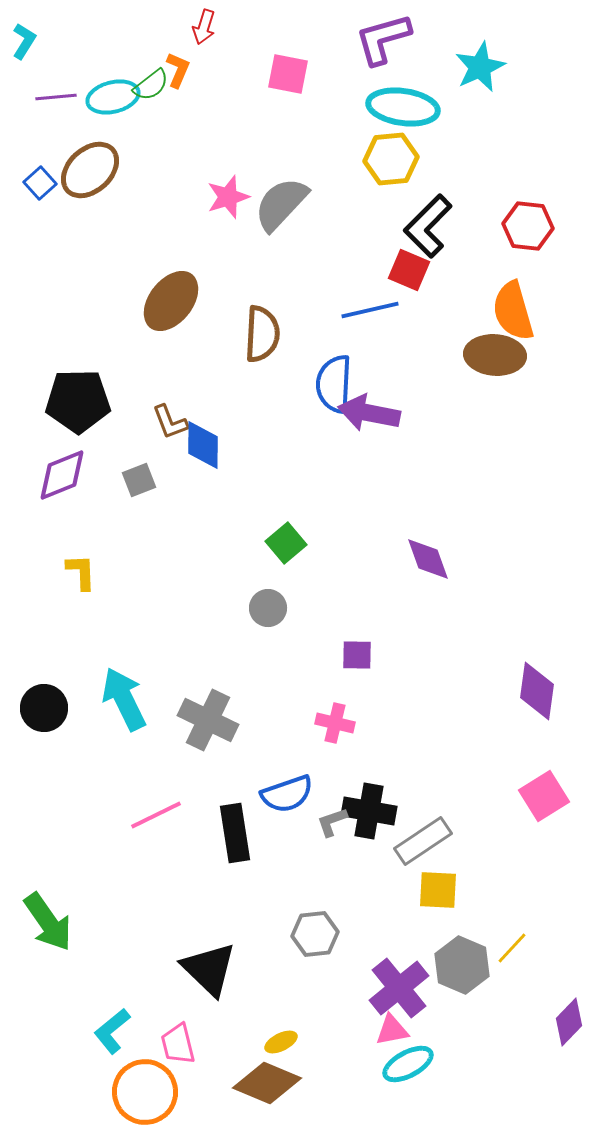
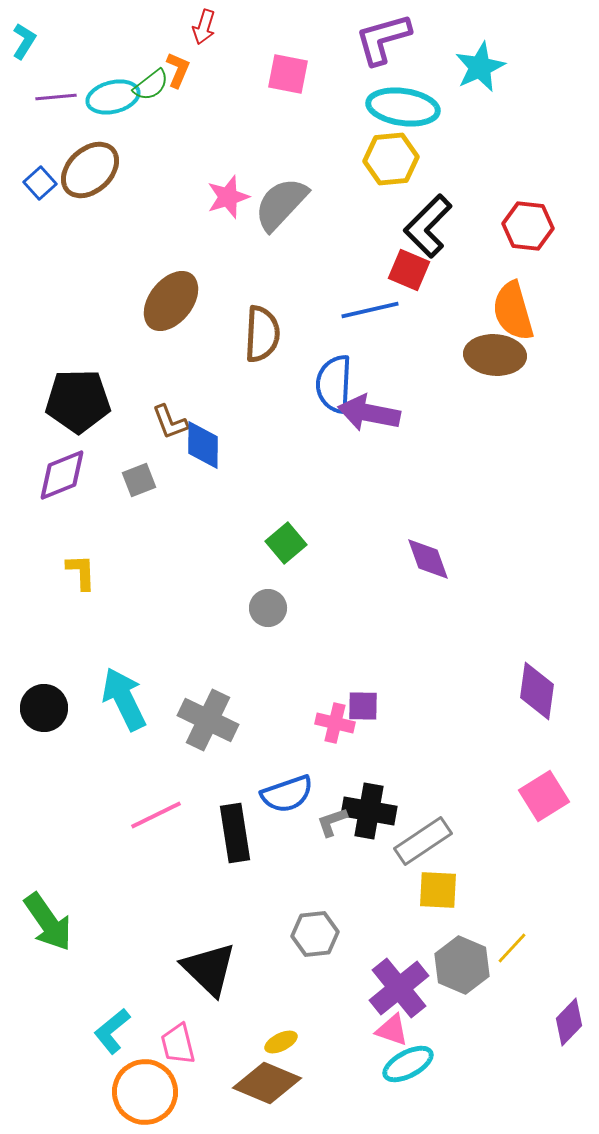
purple square at (357, 655): moved 6 px right, 51 px down
pink triangle at (392, 1030): rotated 30 degrees clockwise
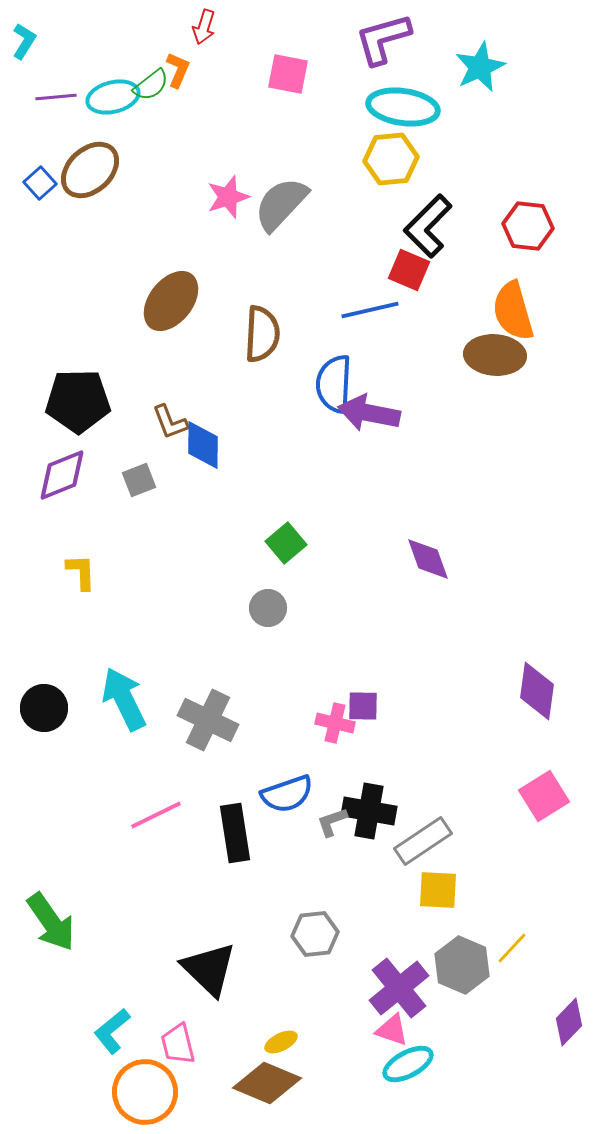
green arrow at (48, 922): moved 3 px right
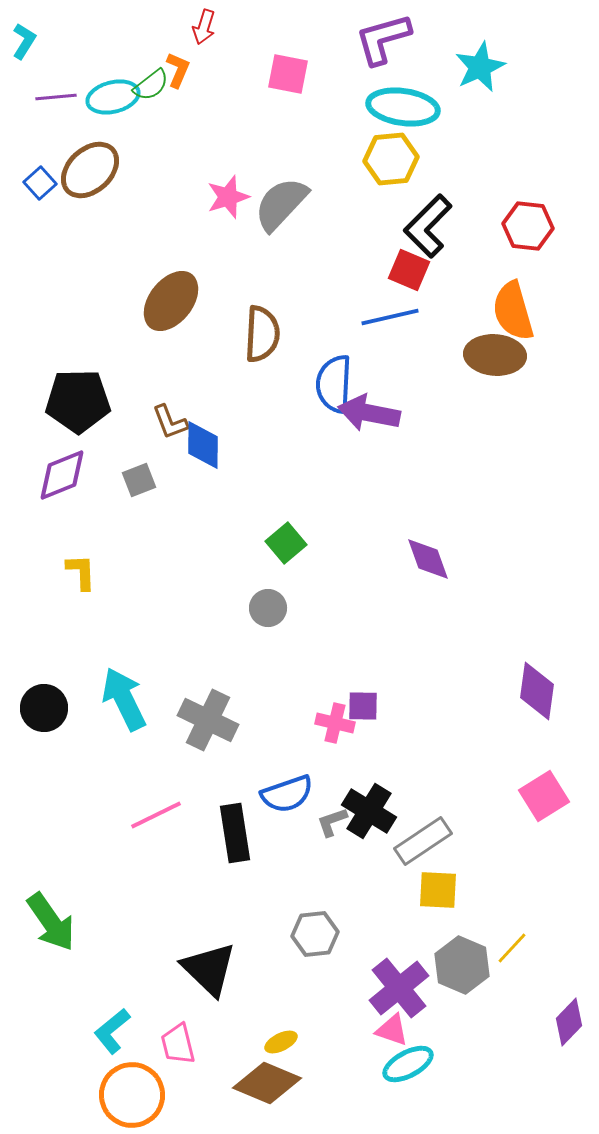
blue line at (370, 310): moved 20 px right, 7 px down
black cross at (369, 811): rotated 22 degrees clockwise
orange circle at (145, 1092): moved 13 px left, 3 px down
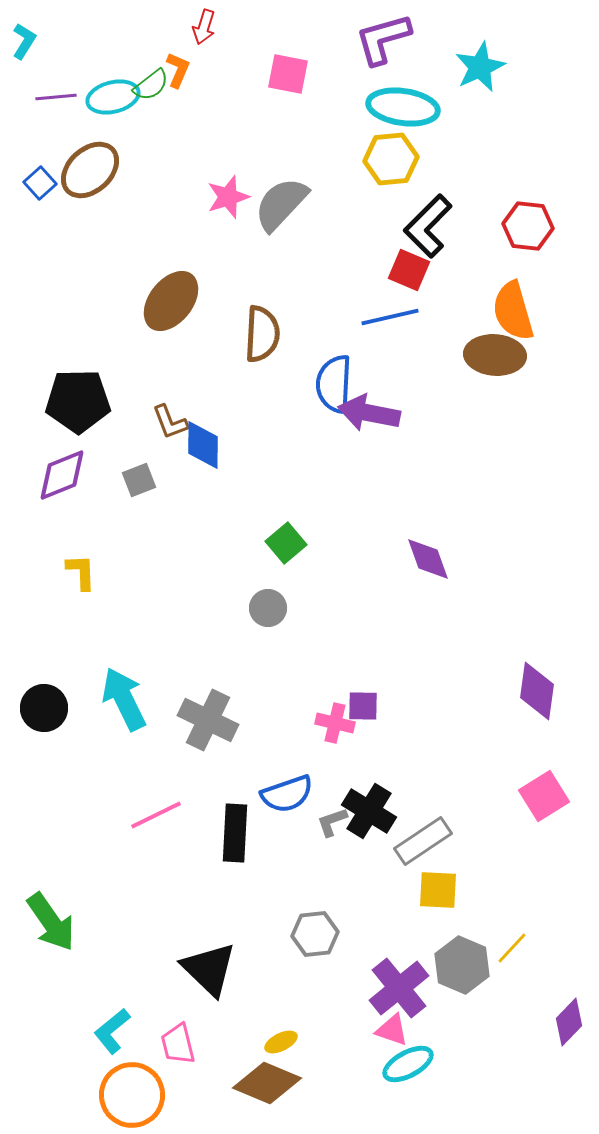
black rectangle at (235, 833): rotated 12 degrees clockwise
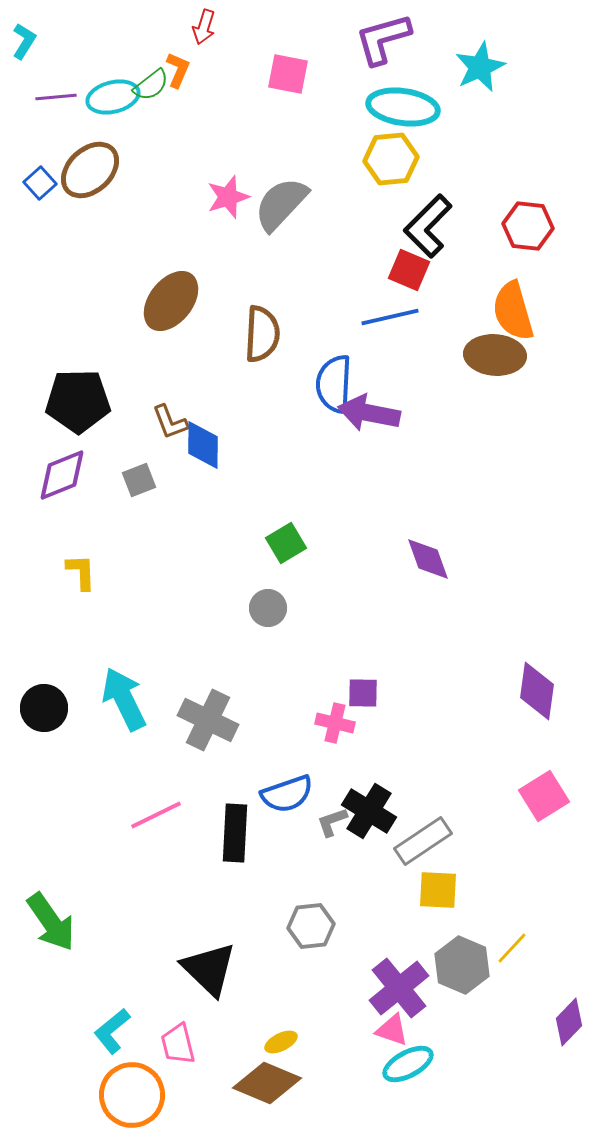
green square at (286, 543): rotated 9 degrees clockwise
purple square at (363, 706): moved 13 px up
gray hexagon at (315, 934): moved 4 px left, 8 px up
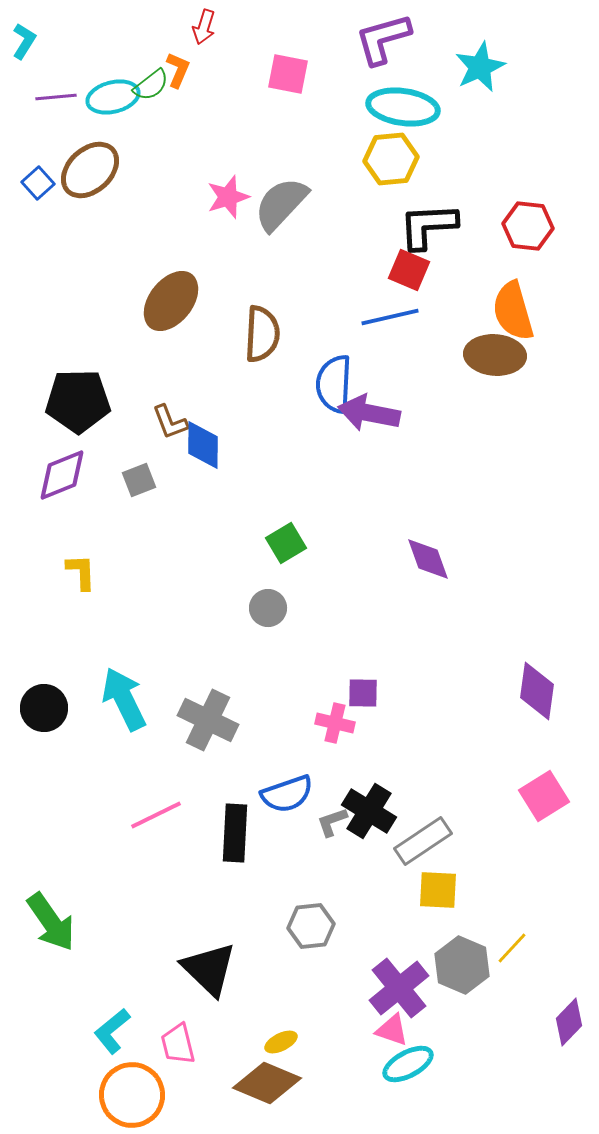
blue square at (40, 183): moved 2 px left
black L-shape at (428, 226): rotated 42 degrees clockwise
